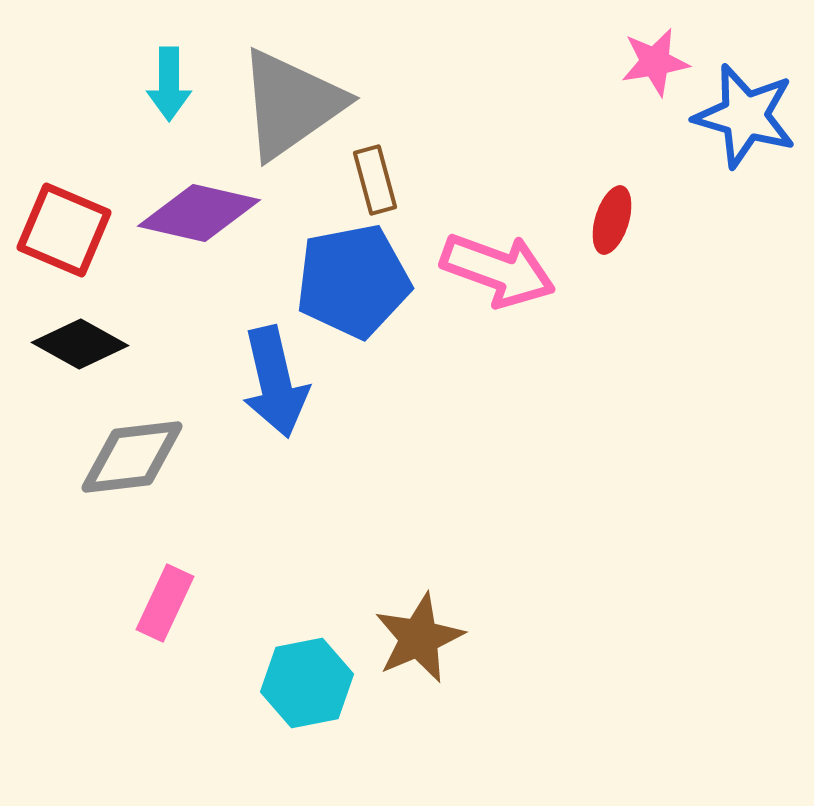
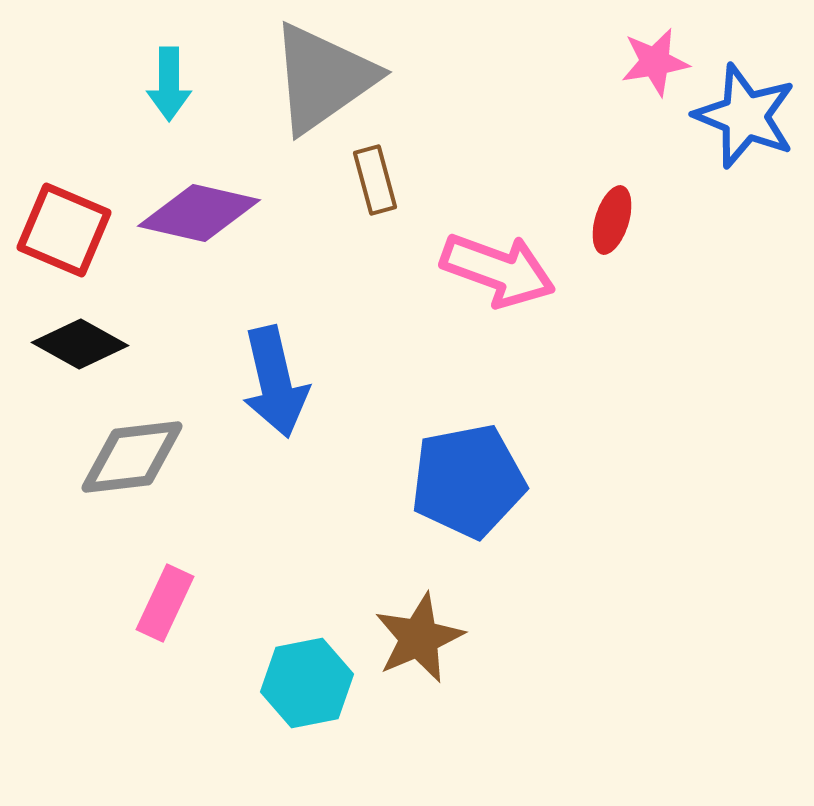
gray triangle: moved 32 px right, 26 px up
blue star: rotated 6 degrees clockwise
blue pentagon: moved 115 px right, 200 px down
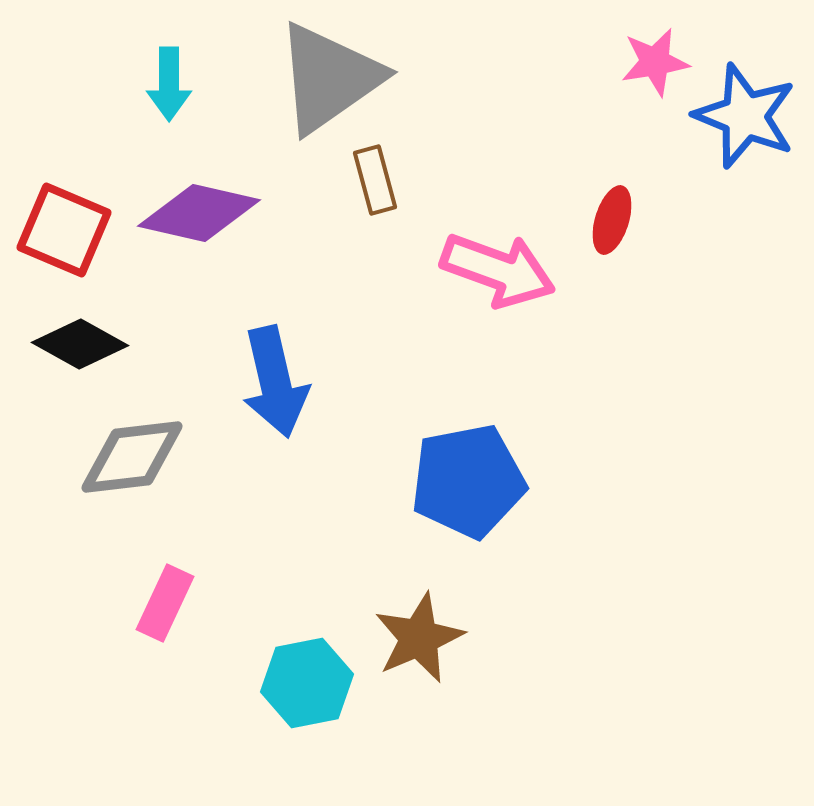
gray triangle: moved 6 px right
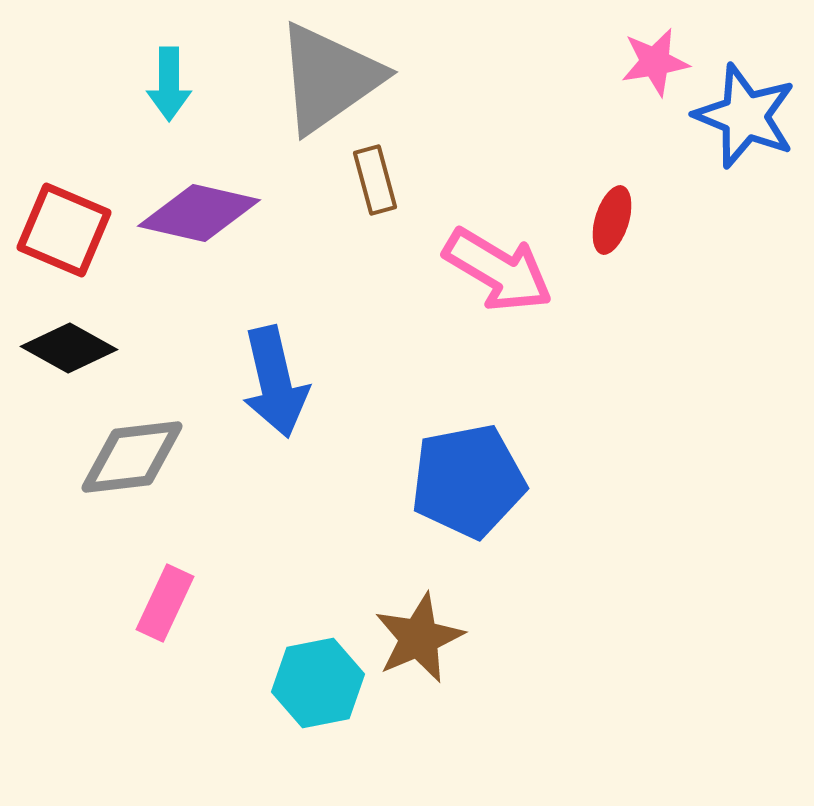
pink arrow: rotated 11 degrees clockwise
black diamond: moved 11 px left, 4 px down
cyan hexagon: moved 11 px right
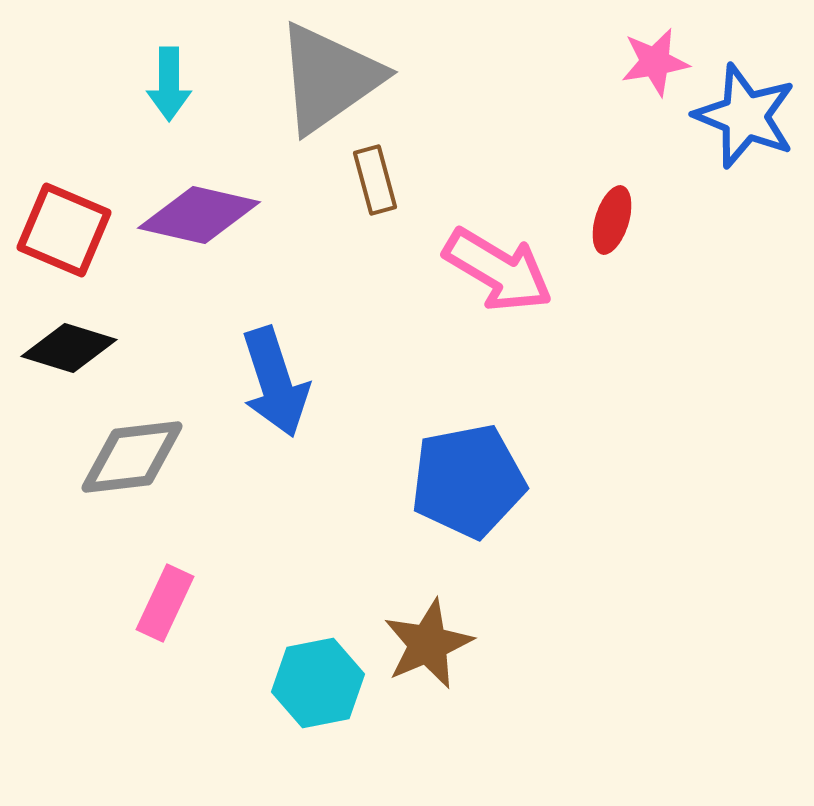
purple diamond: moved 2 px down
black diamond: rotated 12 degrees counterclockwise
blue arrow: rotated 5 degrees counterclockwise
brown star: moved 9 px right, 6 px down
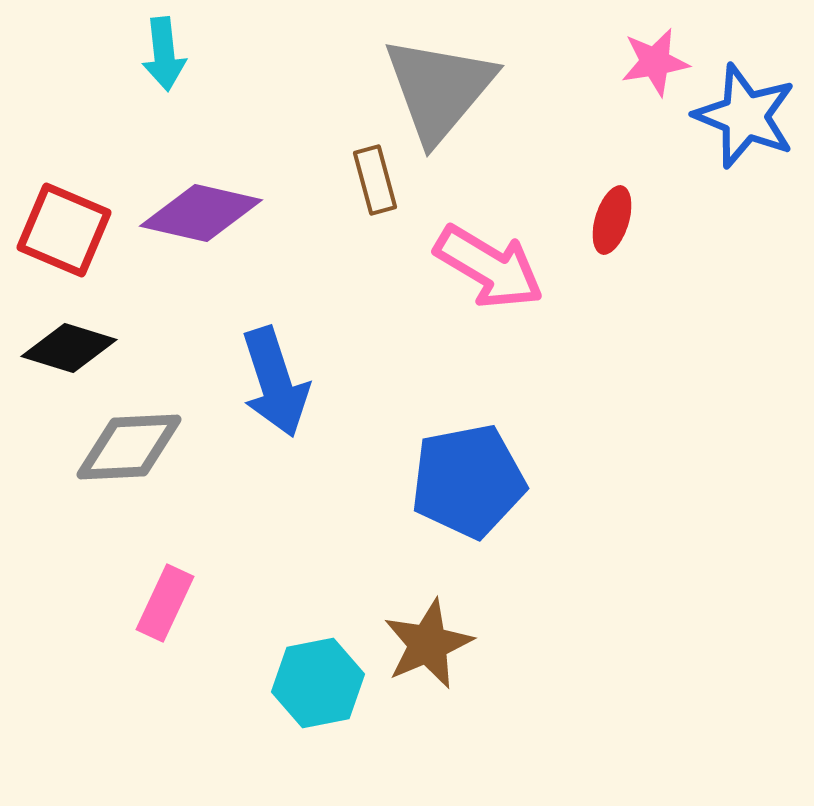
gray triangle: moved 110 px right, 11 px down; rotated 15 degrees counterclockwise
cyan arrow: moved 5 px left, 30 px up; rotated 6 degrees counterclockwise
purple diamond: moved 2 px right, 2 px up
pink arrow: moved 9 px left, 3 px up
gray diamond: moved 3 px left, 10 px up; rotated 4 degrees clockwise
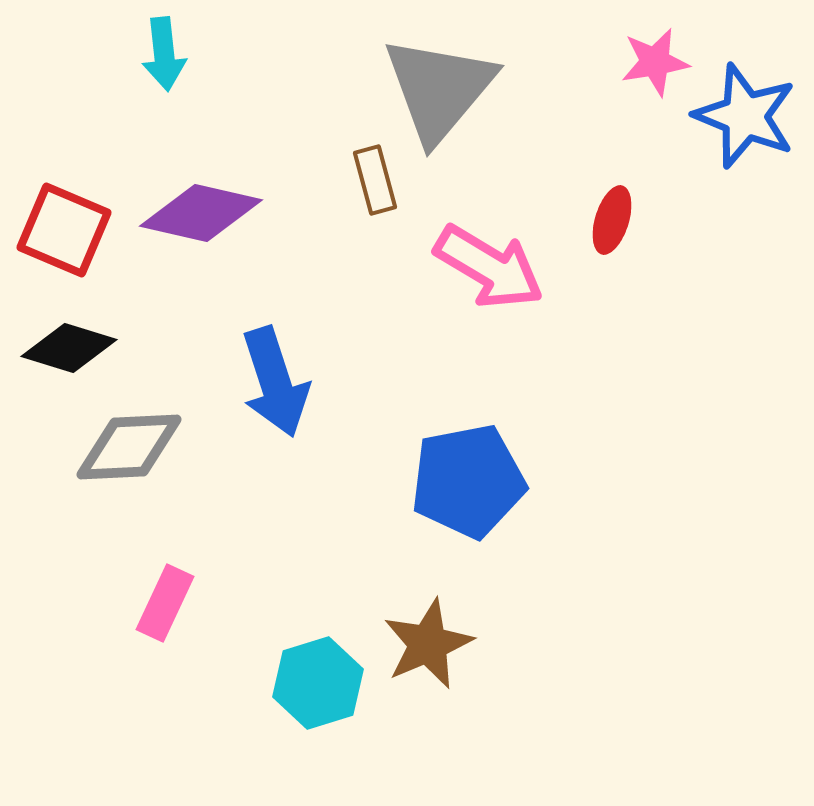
cyan hexagon: rotated 6 degrees counterclockwise
